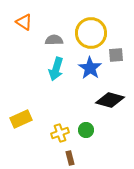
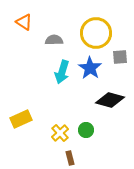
yellow circle: moved 5 px right
gray square: moved 4 px right, 2 px down
cyan arrow: moved 6 px right, 3 px down
yellow cross: rotated 24 degrees counterclockwise
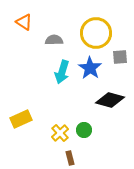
green circle: moved 2 px left
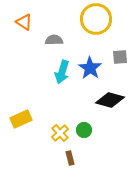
yellow circle: moved 14 px up
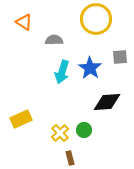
black diamond: moved 3 px left, 2 px down; rotated 20 degrees counterclockwise
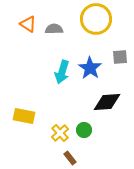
orange triangle: moved 4 px right, 2 px down
gray semicircle: moved 11 px up
yellow rectangle: moved 3 px right, 3 px up; rotated 35 degrees clockwise
brown rectangle: rotated 24 degrees counterclockwise
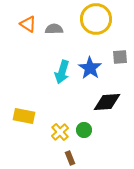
yellow cross: moved 1 px up
brown rectangle: rotated 16 degrees clockwise
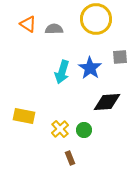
yellow cross: moved 3 px up
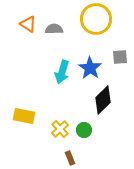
black diamond: moved 4 px left, 2 px up; rotated 40 degrees counterclockwise
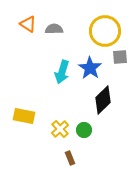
yellow circle: moved 9 px right, 12 px down
